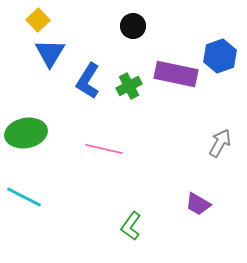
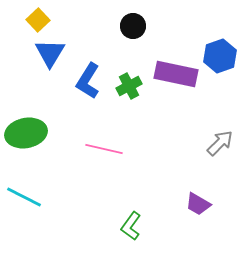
gray arrow: rotated 16 degrees clockwise
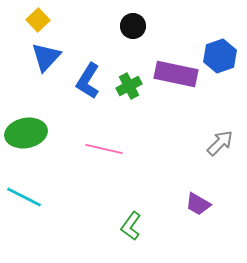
blue triangle: moved 4 px left, 4 px down; rotated 12 degrees clockwise
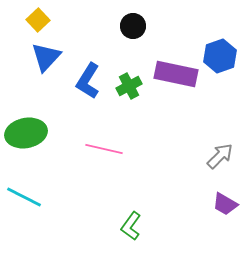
gray arrow: moved 13 px down
purple trapezoid: moved 27 px right
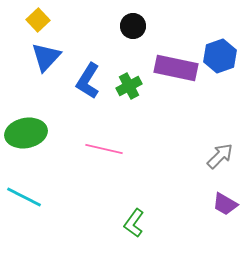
purple rectangle: moved 6 px up
green L-shape: moved 3 px right, 3 px up
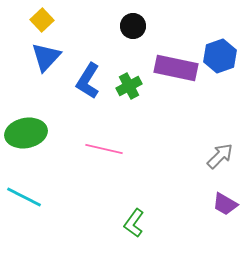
yellow square: moved 4 px right
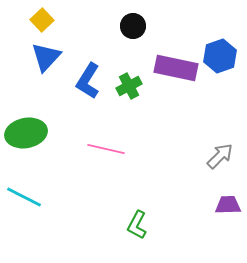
pink line: moved 2 px right
purple trapezoid: moved 3 px right, 1 px down; rotated 148 degrees clockwise
green L-shape: moved 3 px right, 2 px down; rotated 8 degrees counterclockwise
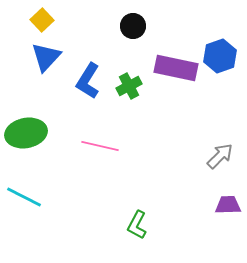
pink line: moved 6 px left, 3 px up
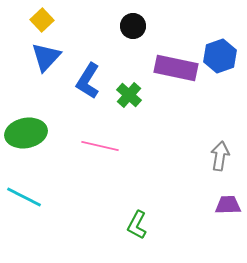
green cross: moved 9 px down; rotated 20 degrees counterclockwise
gray arrow: rotated 36 degrees counterclockwise
